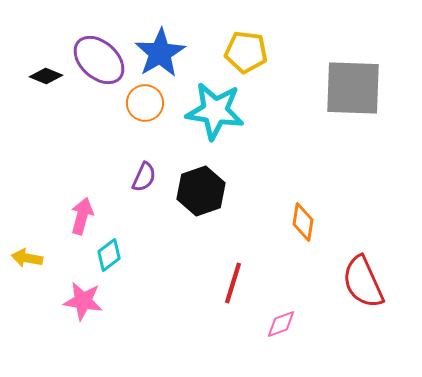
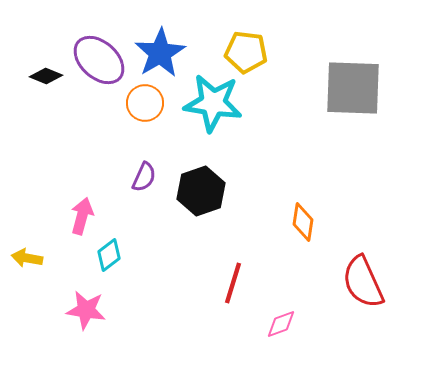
cyan star: moved 2 px left, 8 px up
pink star: moved 3 px right, 9 px down
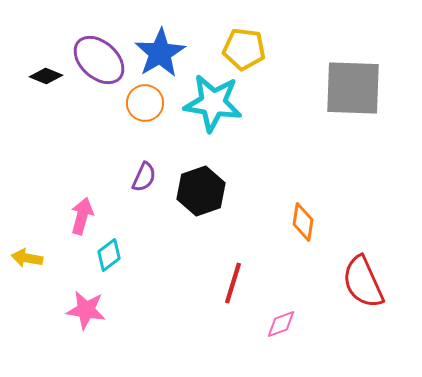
yellow pentagon: moved 2 px left, 3 px up
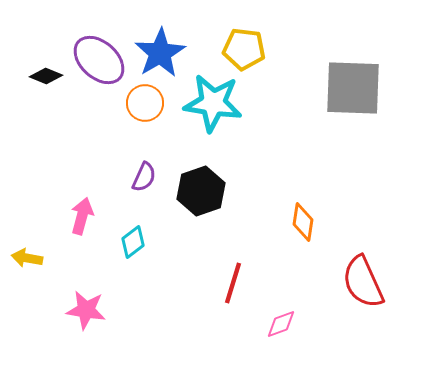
cyan diamond: moved 24 px right, 13 px up
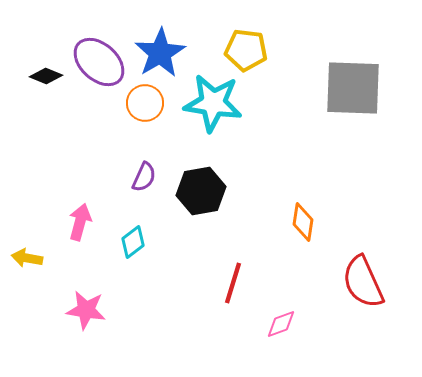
yellow pentagon: moved 2 px right, 1 px down
purple ellipse: moved 2 px down
black hexagon: rotated 9 degrees clockwise
pink arrow: moved 2 px left, 6 px down
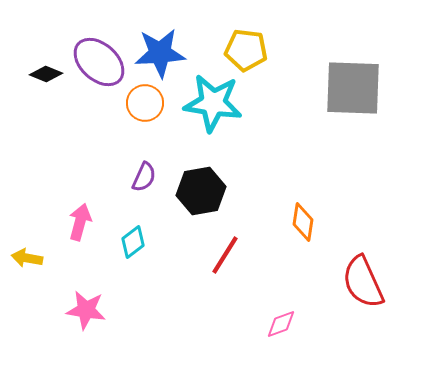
blue star: rotated 27 degrees clockwise
black diamond: moved 2 px up
red line: moved 8 px left, 28 px up; rotated 15 degrees clockwise
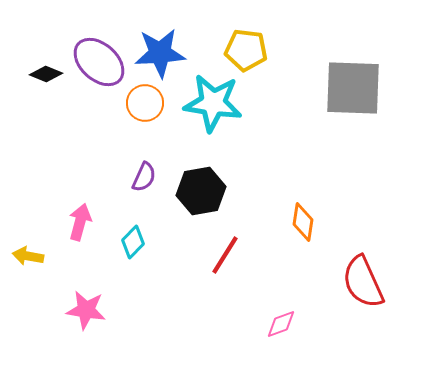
cyan diamond: rotated 8 degrees counterclockwise
yellow arrow: moved 1 px right, 2 px up
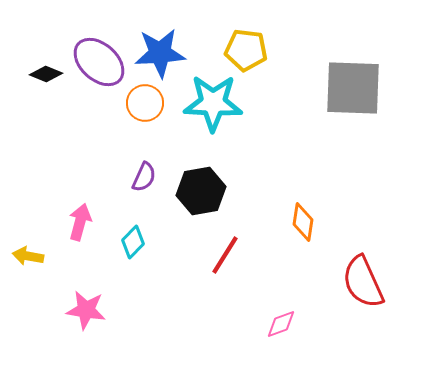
cyan star: rotated 6 degrees counterclockwise
